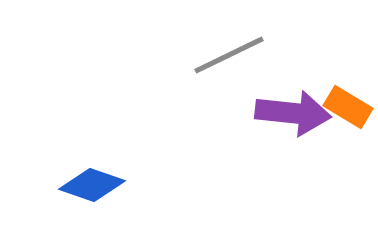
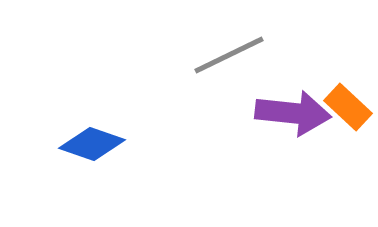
orange rectangle: rotated 12 degrees clockwise
blue diamond: moved 41 px up
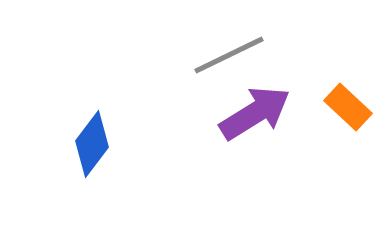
purple arrow: moved 38 px left; rotated 38 degrees counterclockwise
blue diamond: rotated 72 degrees counterclockwise
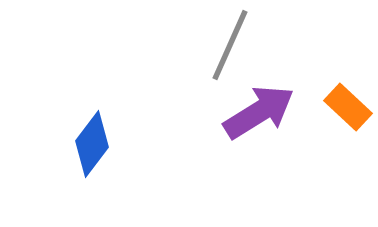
gray line: moved 1 px right, 10 px up; rotated 40 degrees counterclockwise
purple arrow: moved 4 px right, 1 px up
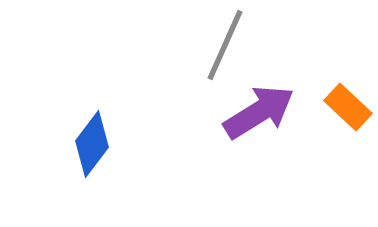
gray line: moved 5 px left
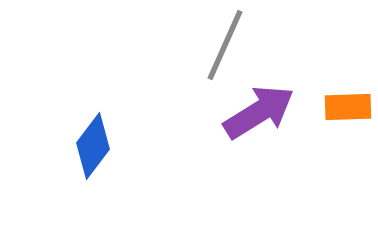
orange rectangle: rotated 45 degrees counterclockwise
blue diamond: moved 1 px right, 2 px down
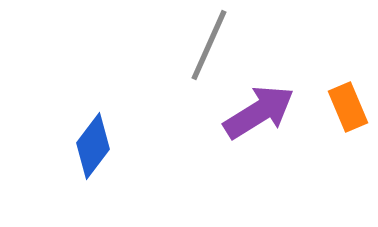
gray line: moved 16 px left
orange rectangle: rotated 69 degrees clockwise
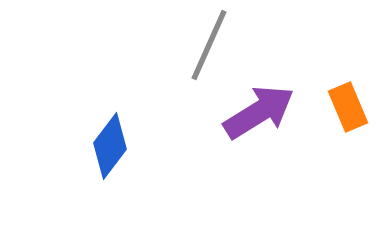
blue diamond: moved 17 px right
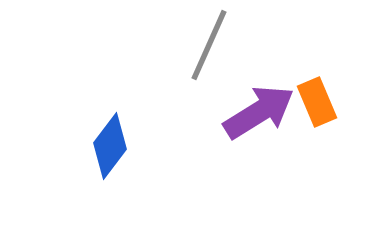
orange rectangle: moved 31 px left, 5 px up
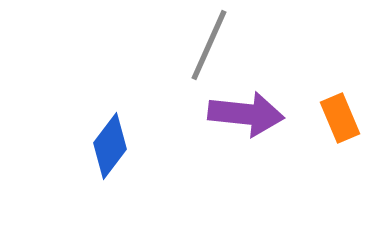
orange rectangle: moved 23 px right, 16 px down
purple arrow: moved 13 px left, 2 px down; rotated 38 degrees clockwise
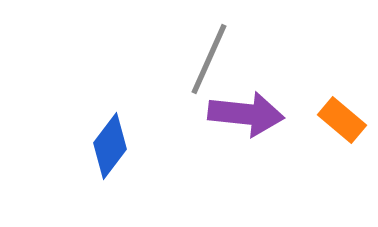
gray line: moved 14 px down
orange rectangle: moved 2 px right, 2 px down; rotated 27 degrees counterclockwise
